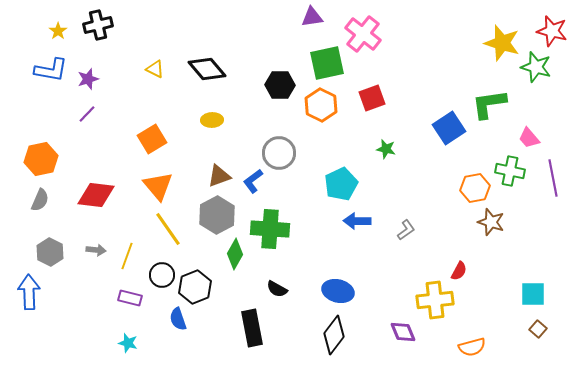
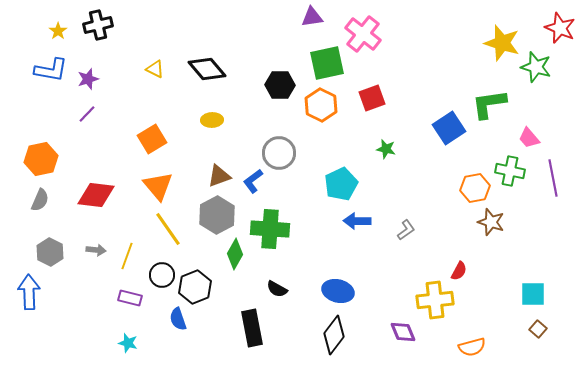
red star at (552, 31): moved 8 px right, 3 px up; rotated 8 degrees clockwise
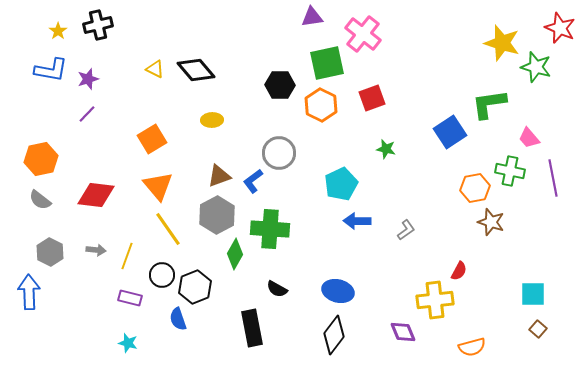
black diamond at (207, 69): moved 11 px left, 1 px down
blue square at (449, 128): moved 1 px right, 4 px down
gray semicircle at (40, 200): rotated 105 degrees clockwise
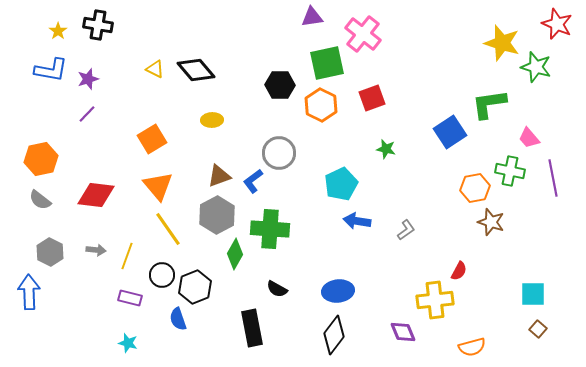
black cross at (98, 25): rotated 24 degrees clockwise
red star at (560, 28): moved 3 px left, 4 px up
blue arrow at (357, 221): rotated 8 degrees clockwise
blue ellipse at (338, 291): rotated 20 degrees counterclockwise
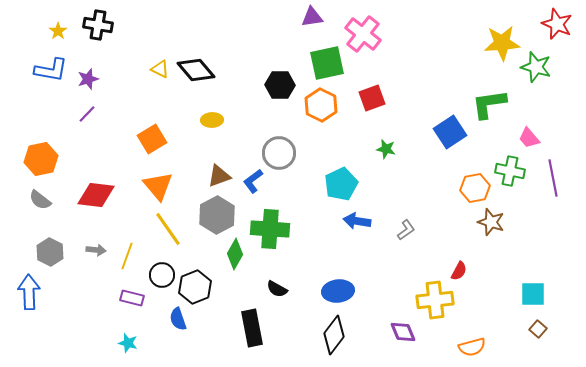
yellow star at (502, 43): rotated 21 degrees counterclockwise
yellow triangle at (155, 69): moved 5 px right
purple rectangle at (130, 298): moved 2 px right
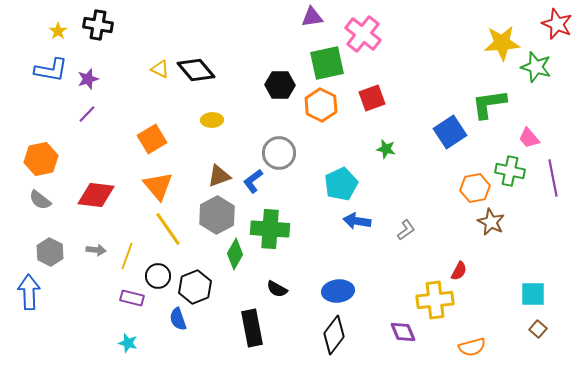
brown star at (491, 222): rotated 8 degrees clockwise
black circle at (162, 275): moved 4 px left, 1 px down
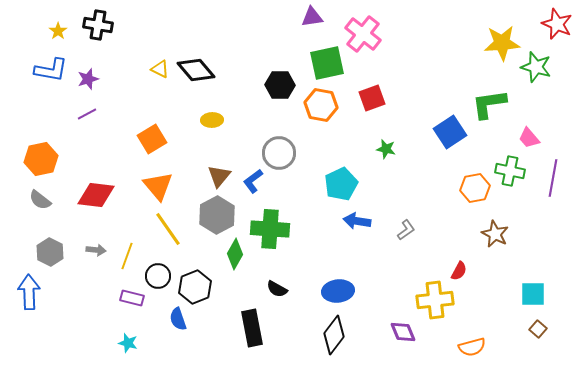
orange hexagon at (321, 105): rotated 16 degrees counterclockwise
purple line at (87, 114): rotated 18 degrees clockwise
brown triangle at (219, 176): rotated 30 degrees counterclockwise
purple line at (553, 178): rotated 21 degrees clockwise
brown star at (491, 222): moved 4 px right, 12 px down
